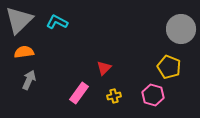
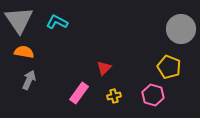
gray triangle: rotated 20 degrees counterclockwise
orange semicircle: rotated 18 degrees clockwise
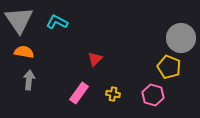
gray circle: moved 9 px down
red triangle: moved 9 px left, 9 px up
gray arrow: rotated 18 degrees counterclockwise
yellow cross: moved 1 px left, 2 px up; rotated 24 degrees clockwise
